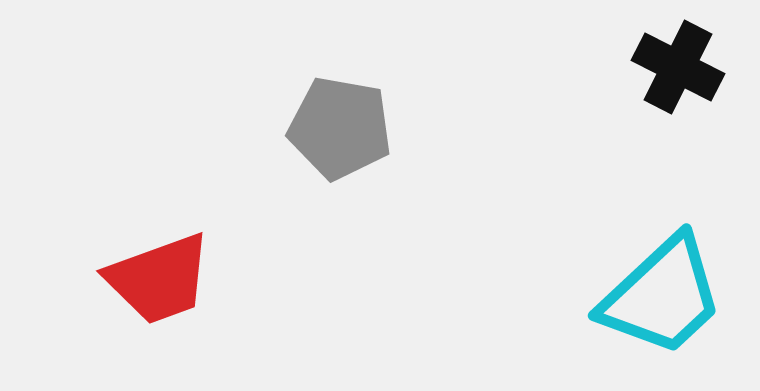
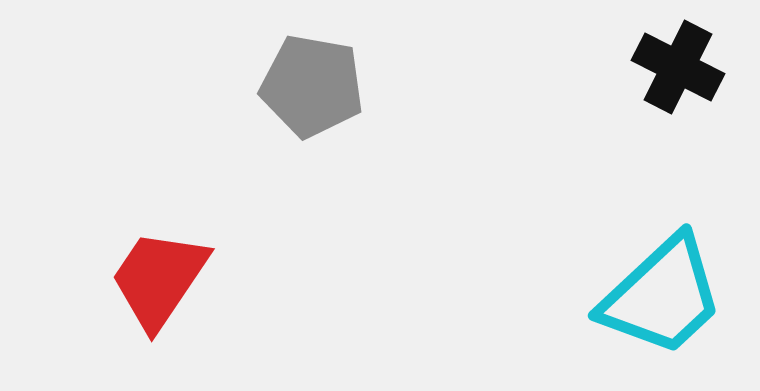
gray pentagon: moved 28 px left, 42 px up
red trapezoid: rotated 144 degrees clockwise
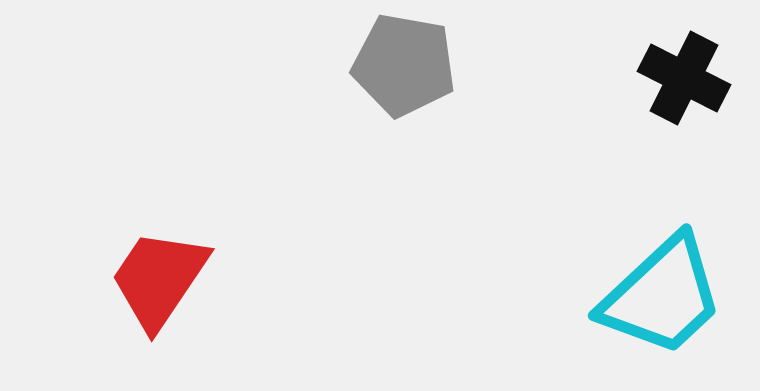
black cross: moved 6 px right, 11 px down
gray pentagon: moved 92 px right, 21 px up
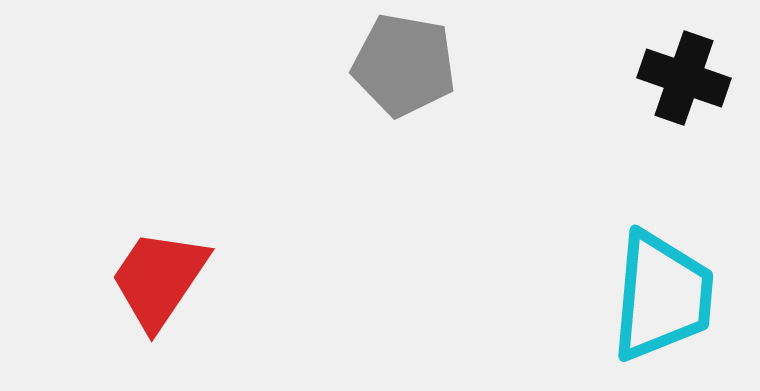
black cross: rotated 8 degrees counterclockwise
cyan trapezoid: rotated 42 degrees counterclockwise
